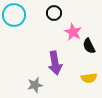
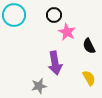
black circle: moved 2 px down
pink star: moved 6 px left
yellow semicircle: rotated 112 degrees counterclockwise
gray star: moved 4 px right, 1 px down
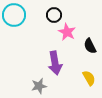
black semicircle: moved 1 px right
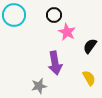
black semicircle: rotated 63 degrees clockwise
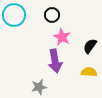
black circle: moved 2 px left
pink star: moved 5 px left, 5 px down
purple arrow: moved 2 px up
yellow semicircle: moved 6 px up; rotated 56 degrees counterclockwise
gray star: moved 1 px down
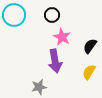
yellow semicircle: rotated 63 degrees counterclockwise
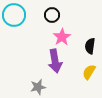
pink star: rotated 12 degrees clockwise
black semicircle: rotated 28 degrees counterclockwise
gray star: moved 1 px left
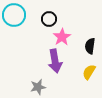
black circle: moved 3 px left, 4 px down
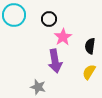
pink star: moved 1 px right
gray star: rotated 28 degrees clockwise
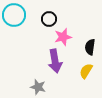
pink star: rotated 18 degrees clockwise
black semicircle: moved 1 px down
yellow semicircle: moved 3 px left, 1 px up
